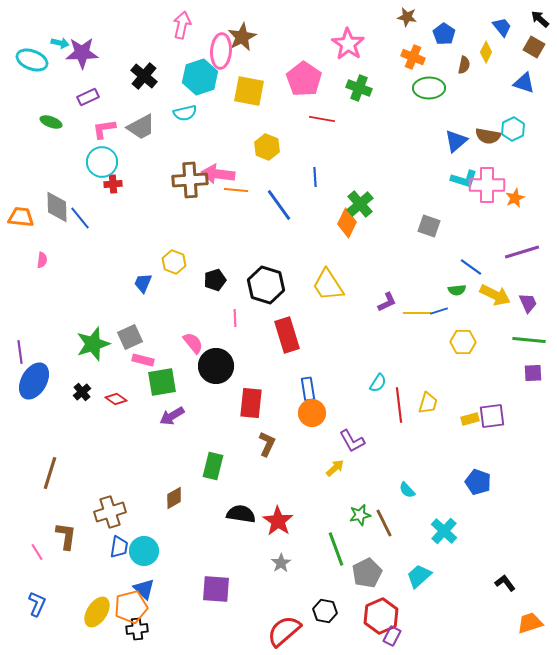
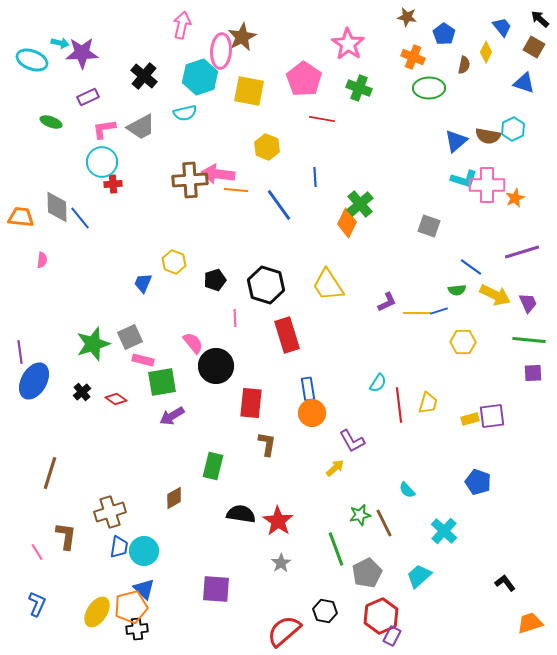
brown L-shape at (267, 444): rotated 15 degrees counterclockwise
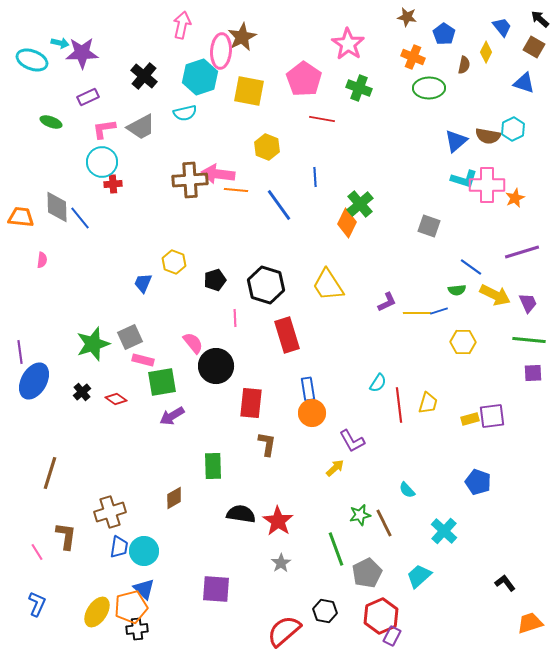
green rectangle at (213, 466): rotated 16 degrees counterclockwise
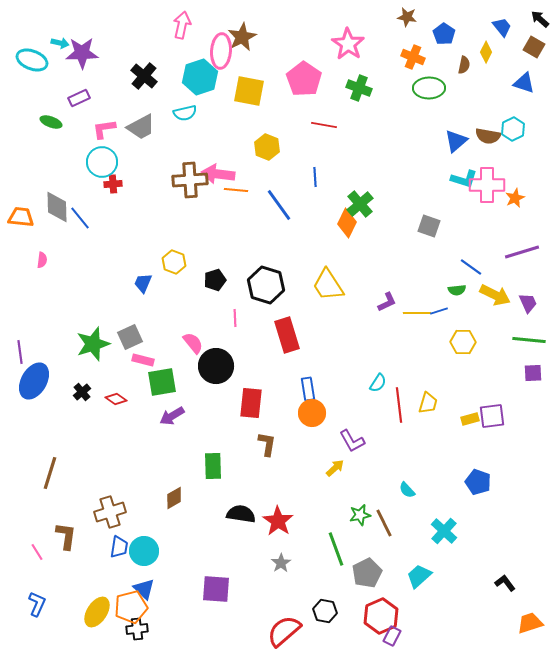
purple rectangle at (88, 97): moved 9 px left, 1 px down
red line at (322, 119): moved 2 px right, 6 px down
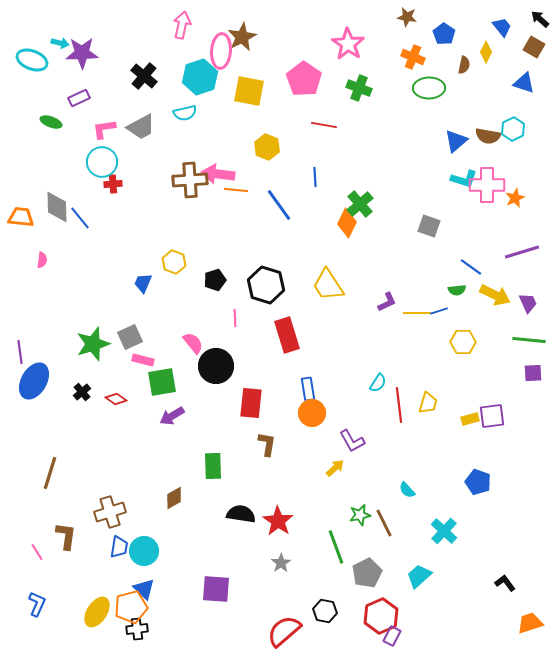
green line at (336, 549): moved 2 px up
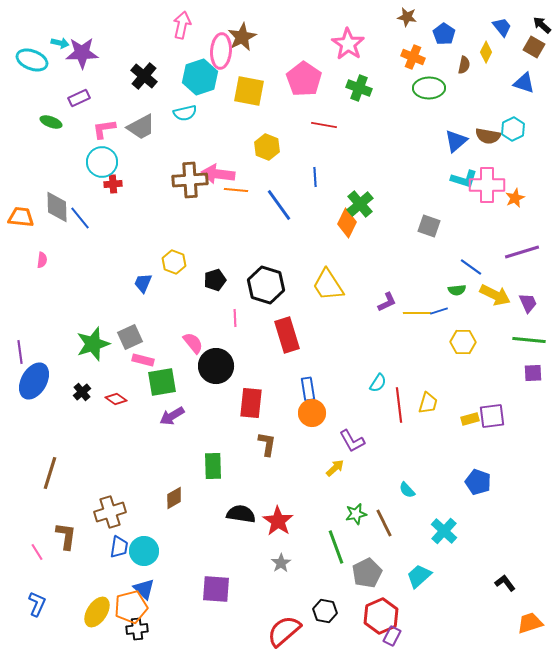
black arrow at (540, 19): moved 2 px right, 6 px down
green star at (360, 515): moved 4 px left, 1 px up
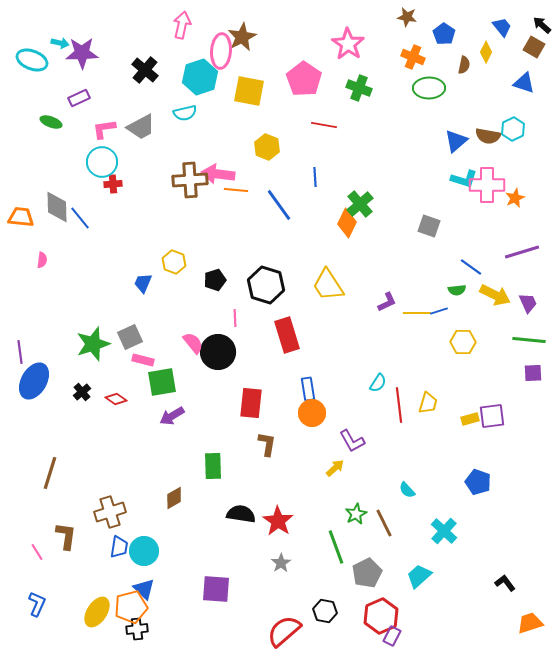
black cross at (144, 76): moved 1 px right, 6 px up
black circle at (216, 366): moved 2 px right, 14 px up
green star at (356, 514): rotated 15 degrees counterclockwise
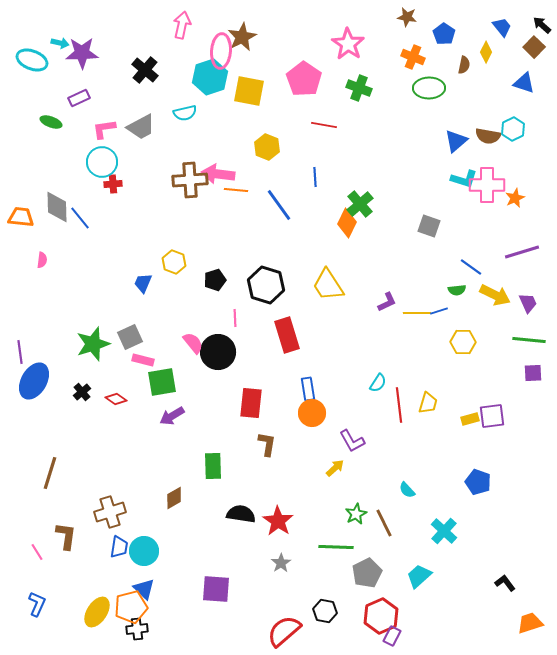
brown square at (534, 47): rotated 15 degrees clockwise
cyan hexagon at (200, 77): moved 10 px right
green line at (336, 547): rotated 68 degrees counterclockwise
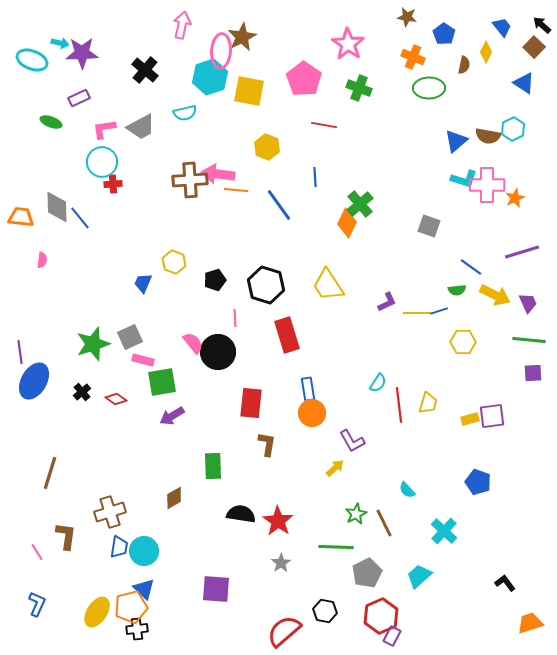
blue triangle at (524, 83): rotated 15 degrees clockwise
